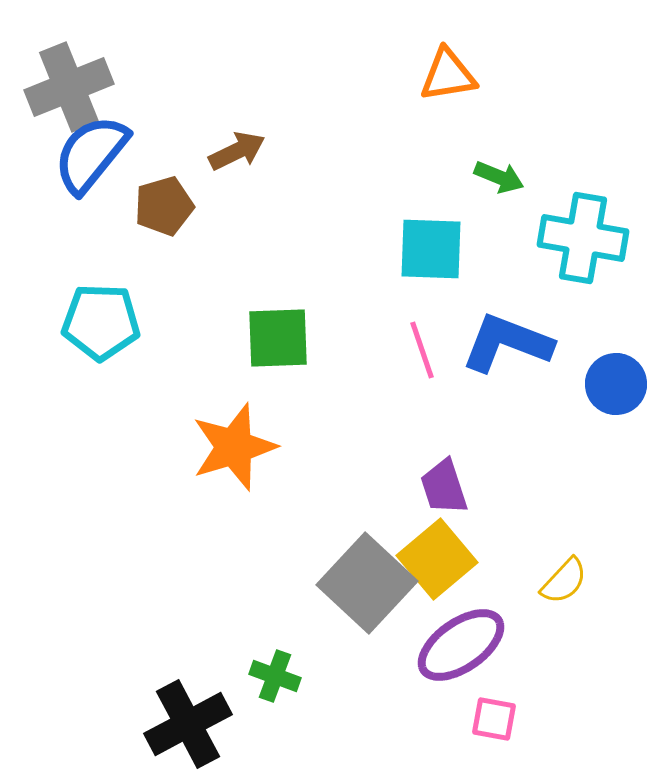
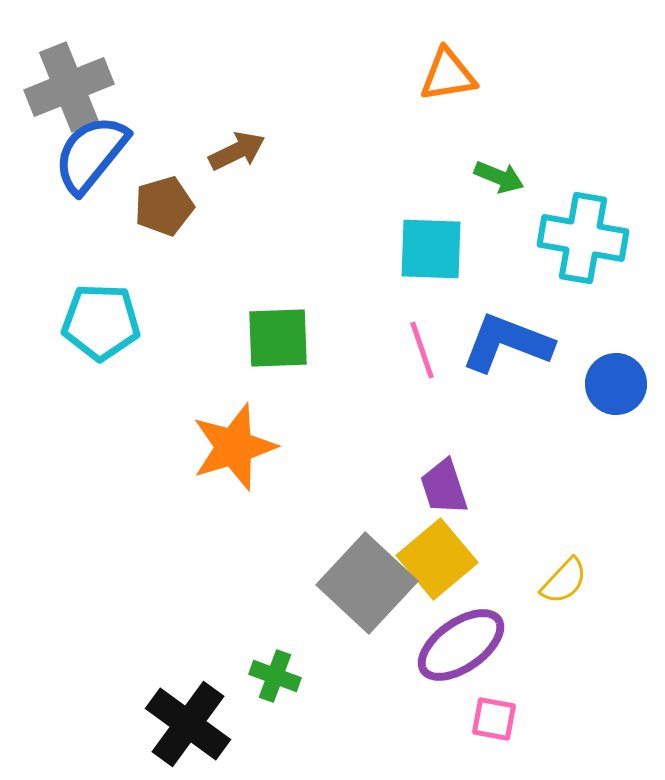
black cross: rotated 26 degrees counterclockwise
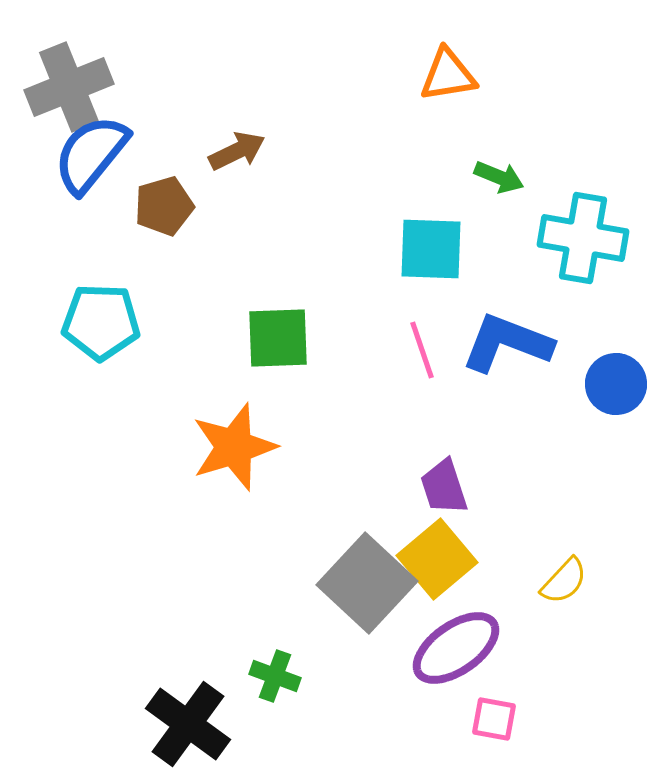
purple ellipse: moved 5 px left, 3 px down
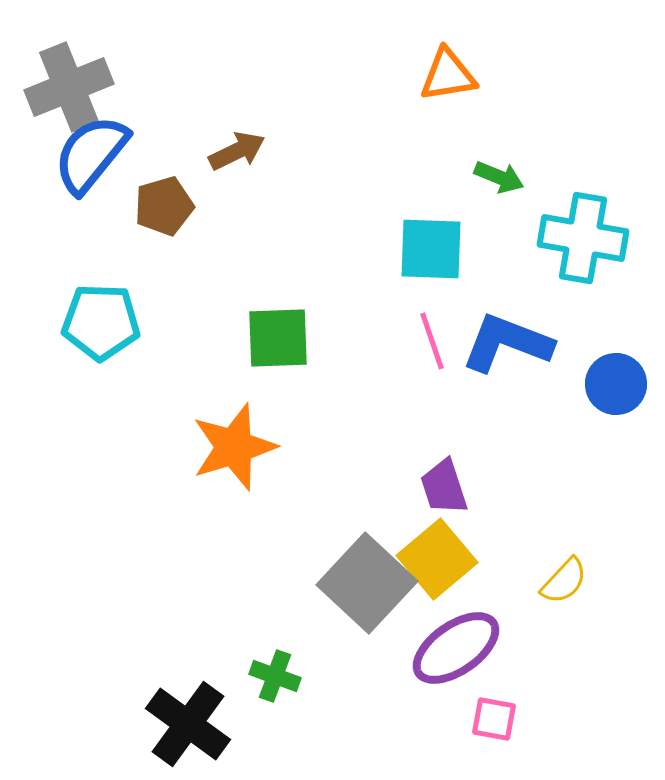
pink line: moved 10 px right, 9 px up
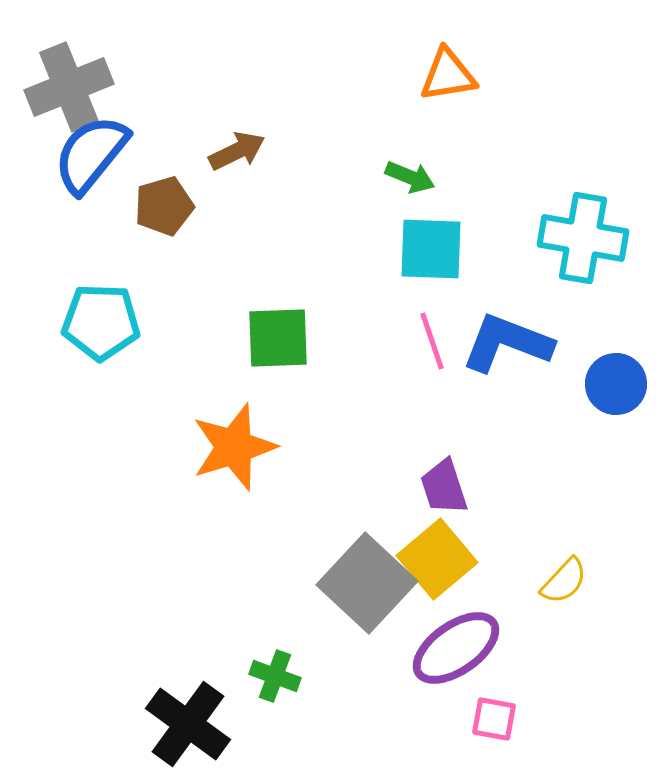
green arrow: moved 89 px left
